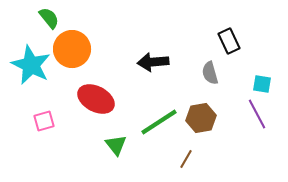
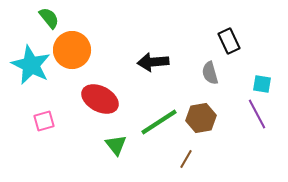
orange circle: moved 1 px down
red ellipse: moved 4 px right
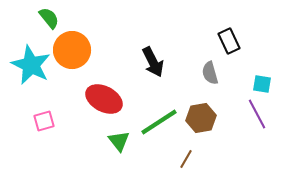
black arrow: rotated 112 degrees counterclockwise
red ellipse: moved 4 px right
green triangle: moved 3 px right, 4 px up
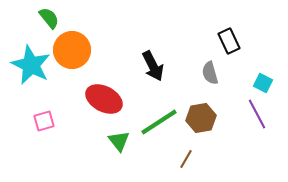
black arrow: moved 4 px down
cyan square: moved 1 px right, 1 px up; rotated 18 degrees clockwise
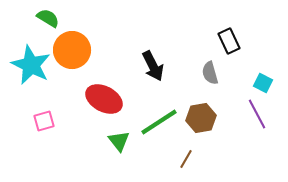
green semicircle: moved 1 px left; rotated 20 degrees counterclockwise
